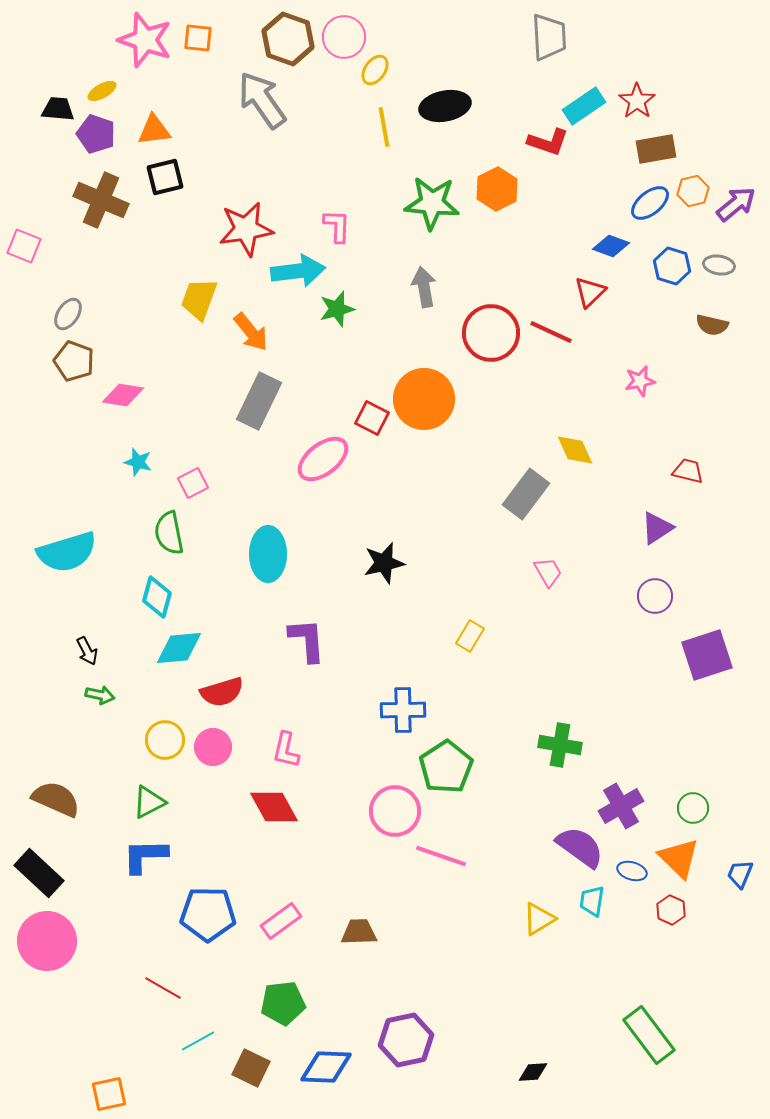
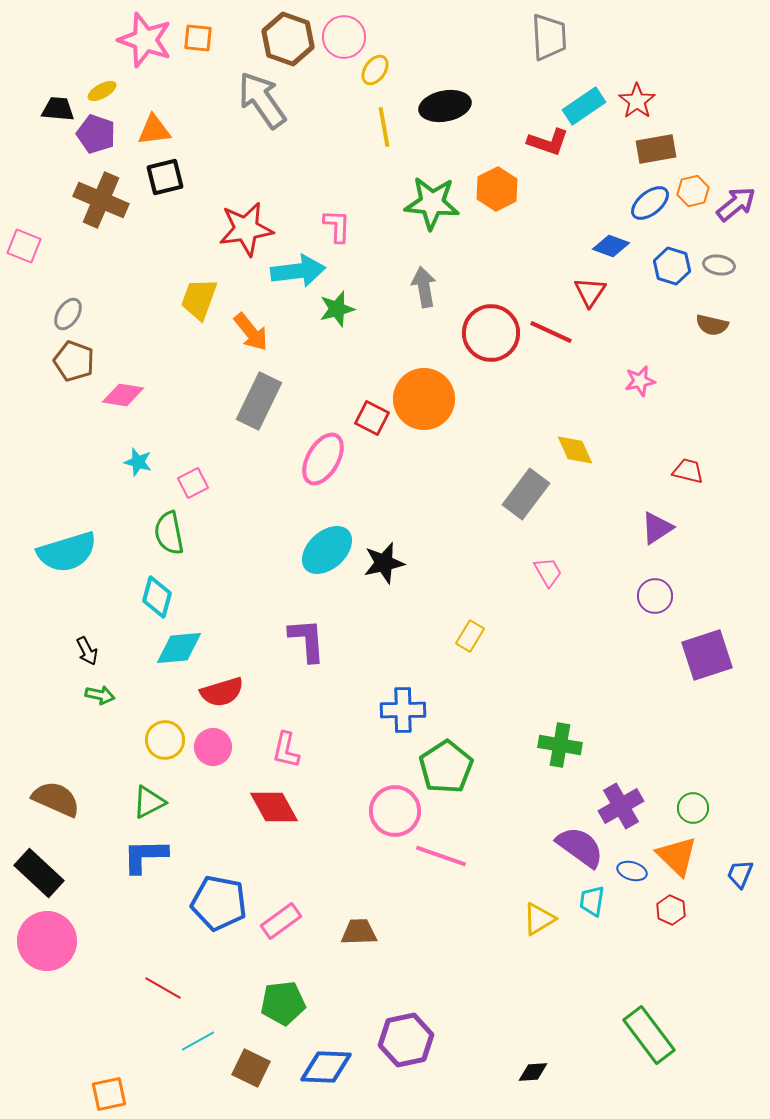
red triangle at (590, 292): rotated 12 degrees counterclockwise
pink ellipse at (323, 459): rotated 22 degrees counterclockwise
cyan ellipse at (268, 554): moved 59 px right, 4 px up; rotated 48 degrees clockwise
orange triangle at (679, 858): moved 2 px left, 2 px up
blue pentagon at (208, 914): moved 11 px right, 11 px up; rotated 10 degrees clockwise
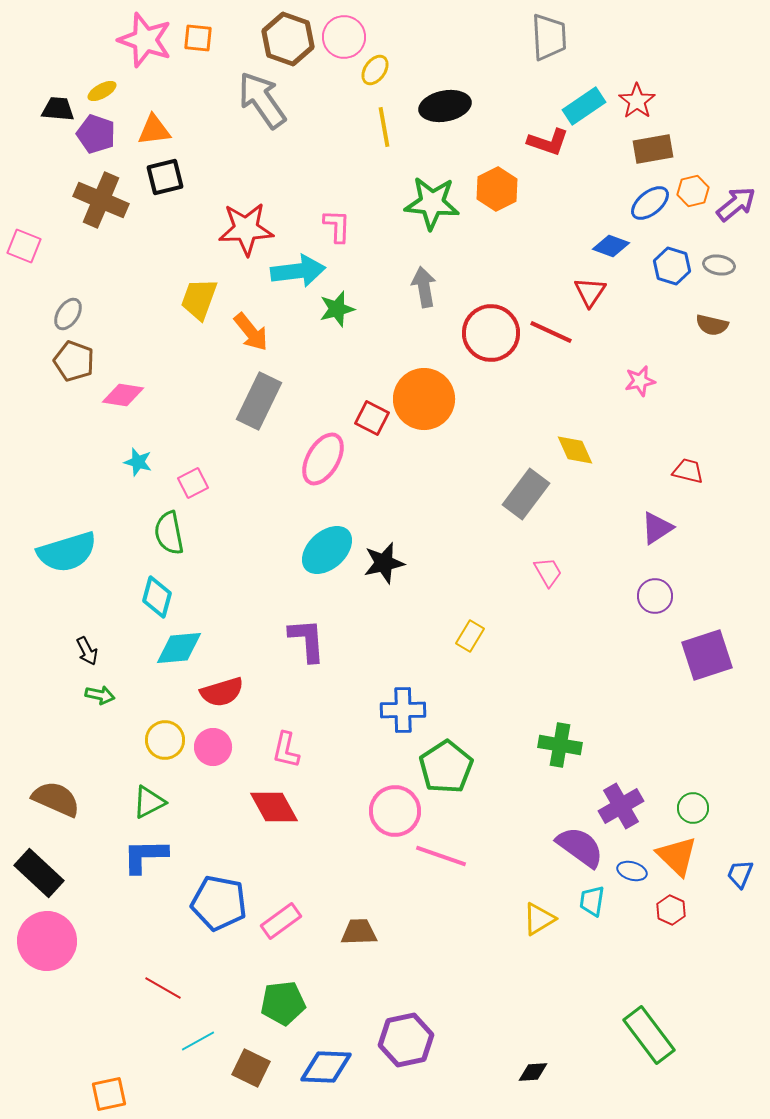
brown rectangle at (656, 149): moved 3 px left
red star at (246, 229): rotated 6 degrees clockwise
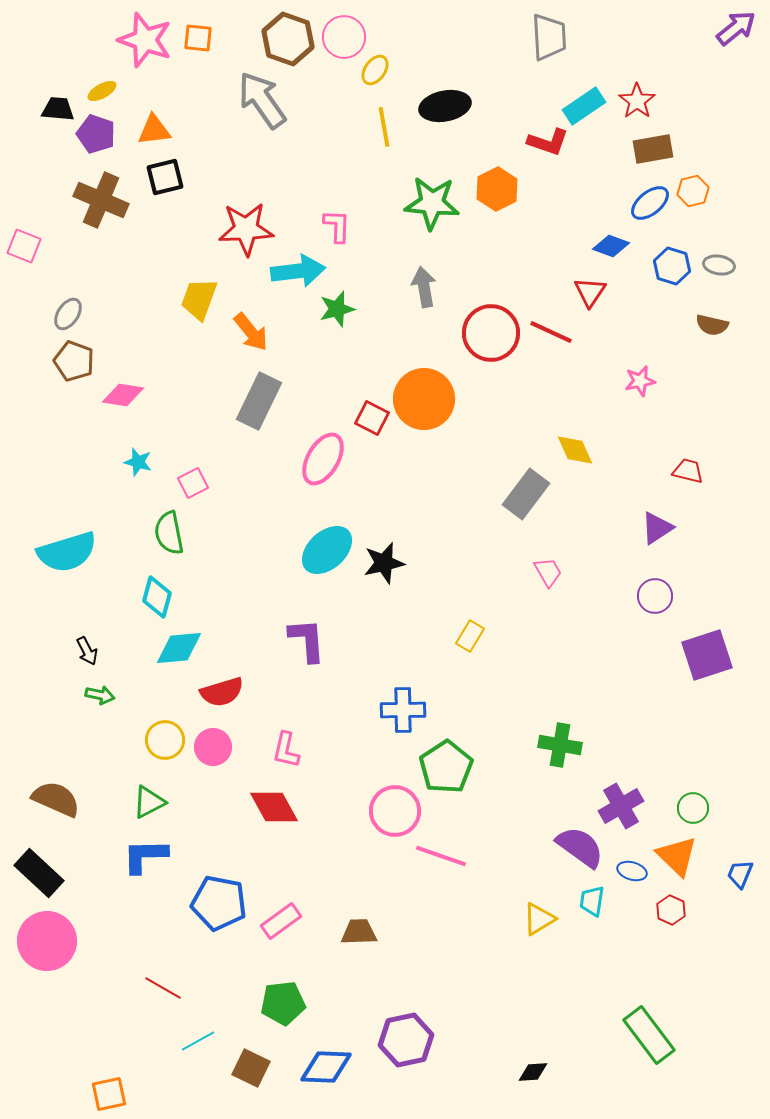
purple arrow at (736, 204): moved 176 px up
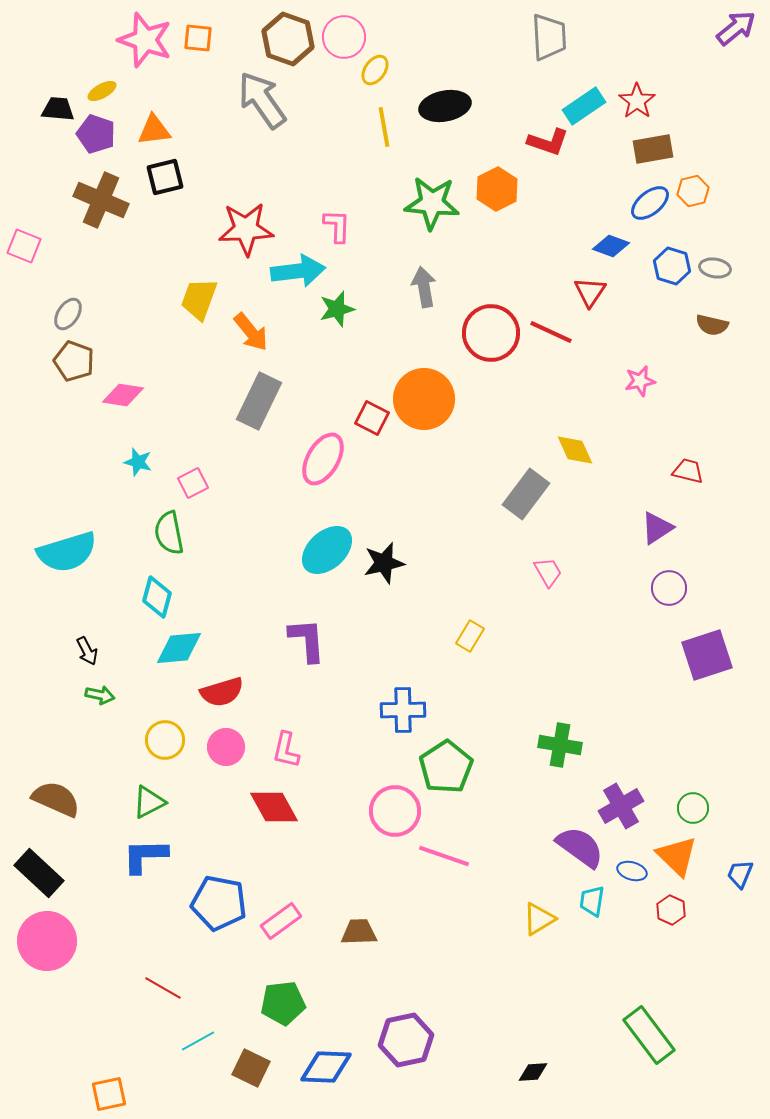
gray ellipse at (719, 265): moved 4 px left, 3 px down
purple circle at (655, 596): moved 14 px right, 8 px up
pink circle at (213, 747): moved 13 px right
pink line at (441, 856): moved 3 px right
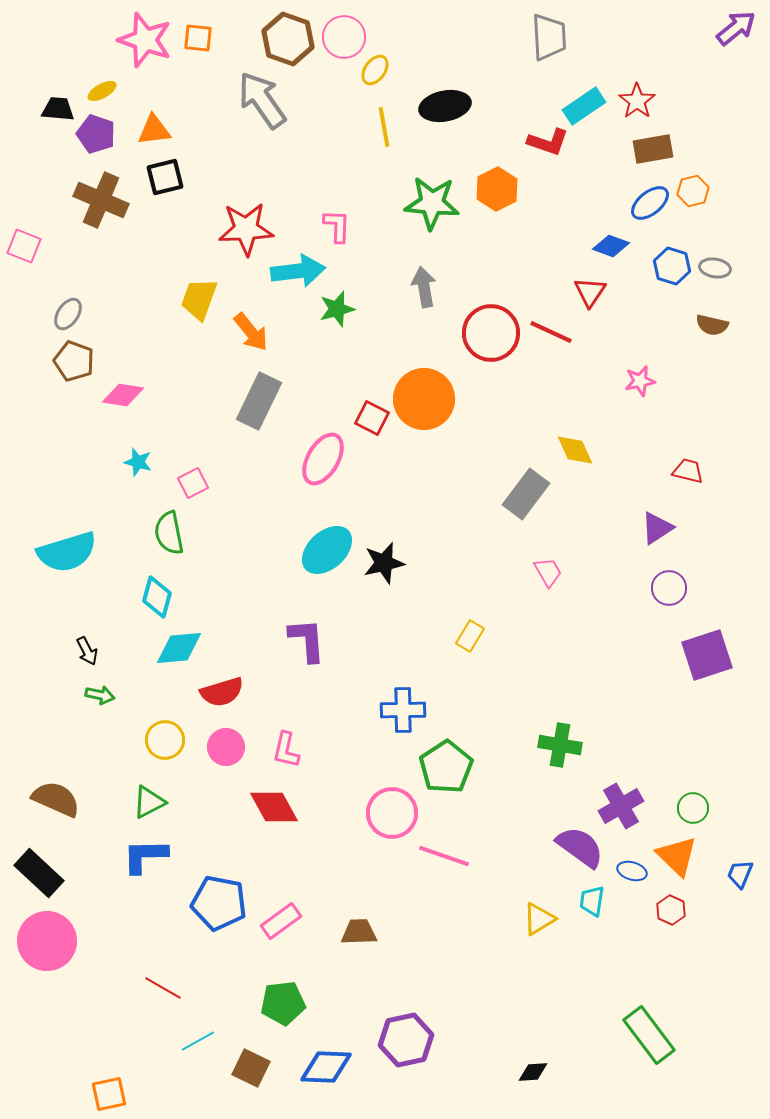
pink circle at (395, 811): moved 3 px left, 2 px down
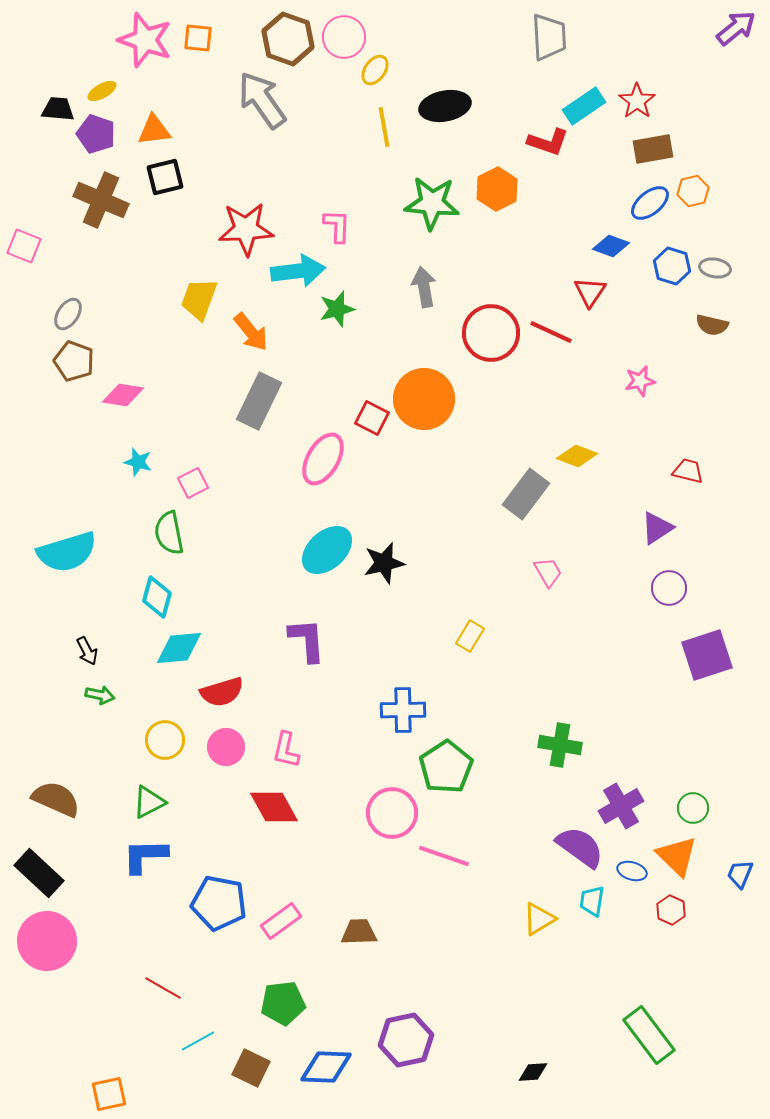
yellow diamond at (575, 450): moved 2 px right, 6 px down; rotated 45 degrees counterclockwise
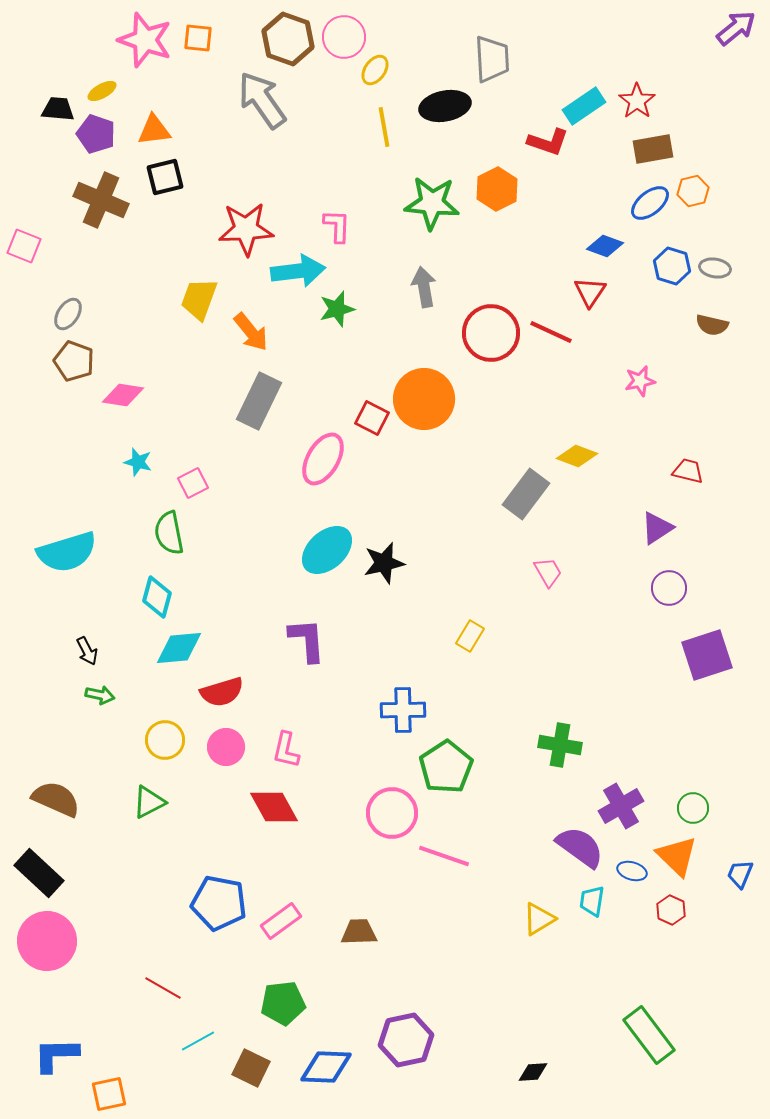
gray trapezoid at (549, 37): moved 57 px left, 22 px down
blue diamond at (611, 246): moved 6 px left
blue L-shape at (145, 856): moved 89 px left, 199 px down
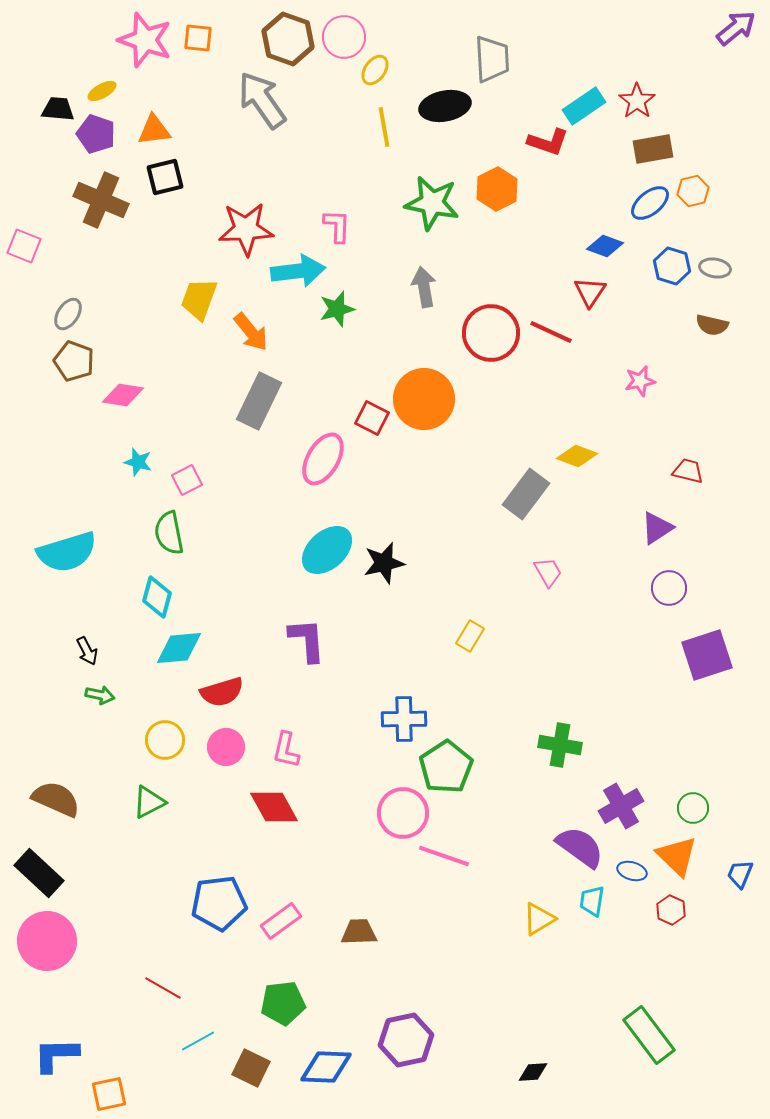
green star at (432, 203): rotated 6 degrees clockwise
pink square at (193, 483): moved 6 px left, 3 px up
blue cross at (403, 710): moved 1 px right, 9 px down
pink circle at (392, 813): moved 11 px right
blue pentagon at (219, 903): rotated 18 degrees counterclockwise
